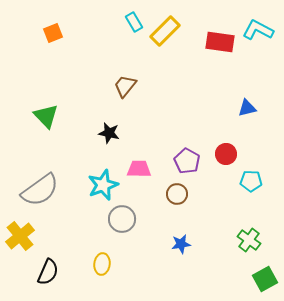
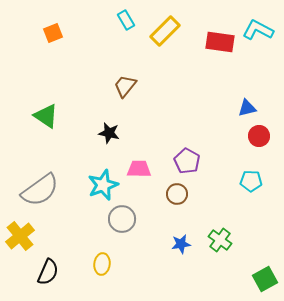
cyan rectangle: moved 8 px left, 2 px up
green triangle: rotated 12 degrees counterclockwise
red circle: moved 33 px right, 18 px up
green cross: moved 29 px left
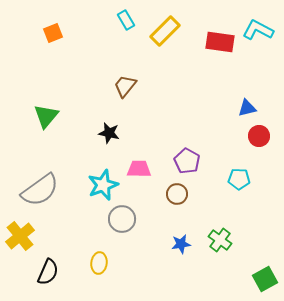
green triangle: rotated 36 degrees clockwise
cyan pentagon: moved 12 px left, 2 px up
yellow ellipse: moved 3 px left, 1 px up
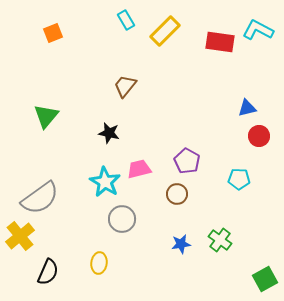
pink trapezoid: rotated 15 degrees counterclockwise
cyan star: moved 2 px right, 3 px up; rotated 20 degrees counterclockwise
gray semicircle: moved 8 px down
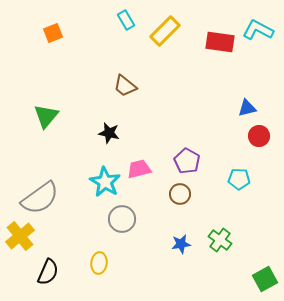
brown trapezoid: rotated 90 degrees counterclockwise
brown circle: moved 3 px right
